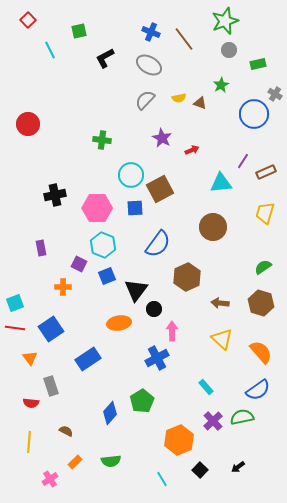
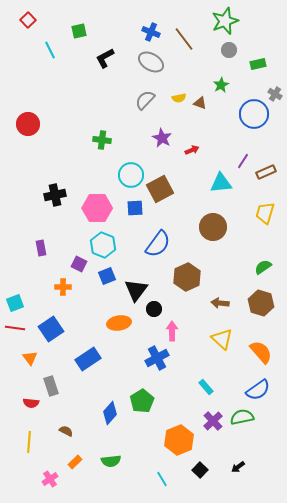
gray ellipse at (149, 65): moved 2 px right, 3 px up
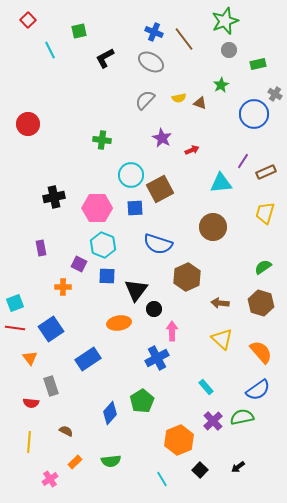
blue cross at (151, 32): moved 3 px right
black cross at (55, 195): moved 1 px left, 2 px down
blue semicircle at (158, 244): rotated 72 degrees clockwise
blue square at (107, 276): rotated 24 degrees clockwise
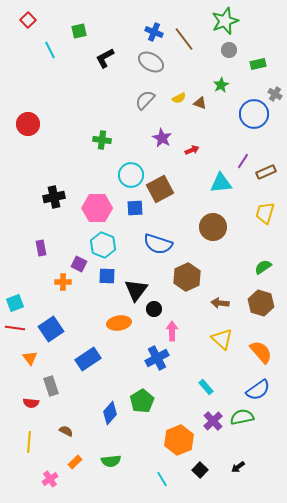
yellow semicircle at (179, 98): rotated 16 degrees counterclockwise
orange cross at (63, 287): moved 5 px up
